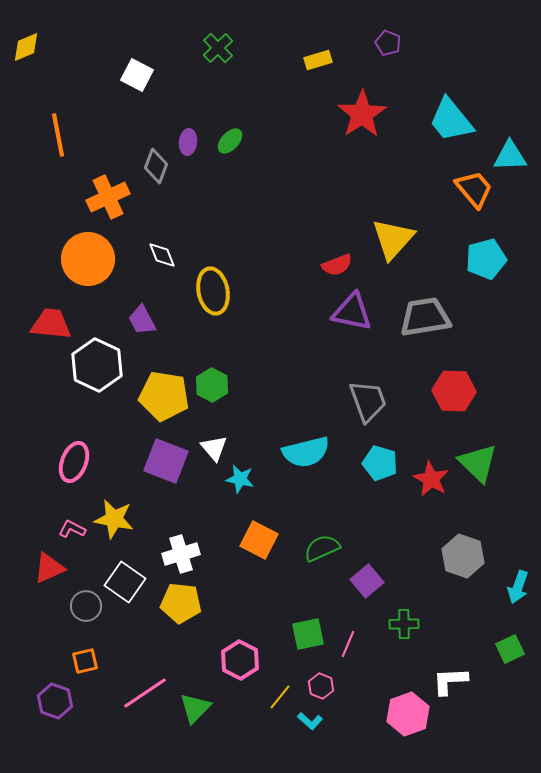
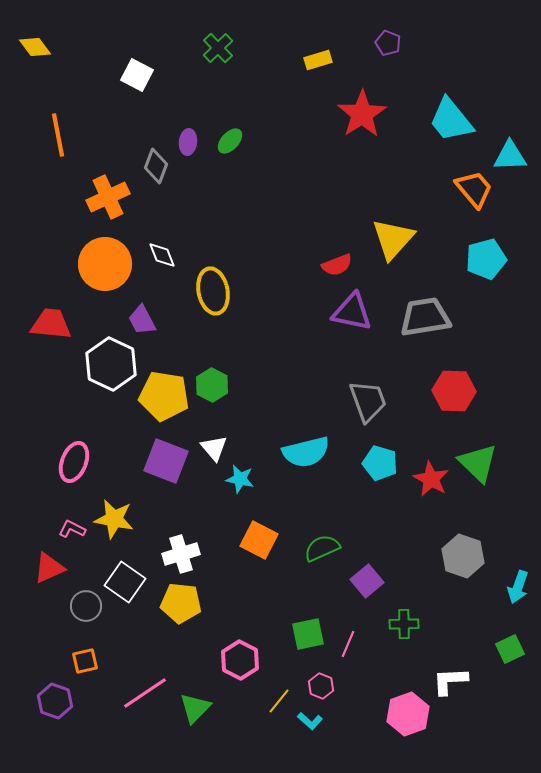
yellow diamond at (26, 47): moved 9 px right; rotated 76 degrees clockwise
orange circle at (88, 259): moved 17 px right, 5 px down
white hexagon at (97, 365): moved 14 px right, 1 px up
yellow line at (280, 697): moved 1 px left, 4 px down
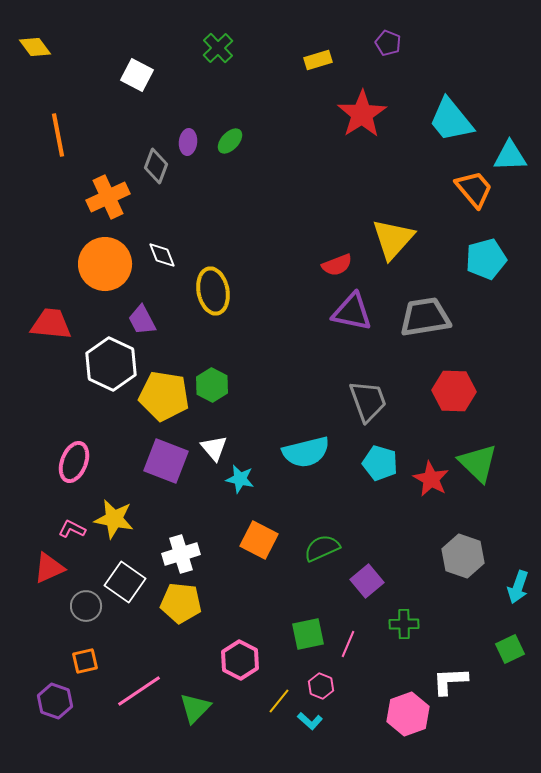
pink line at (145, 693): moved 6 px left, 2 px up
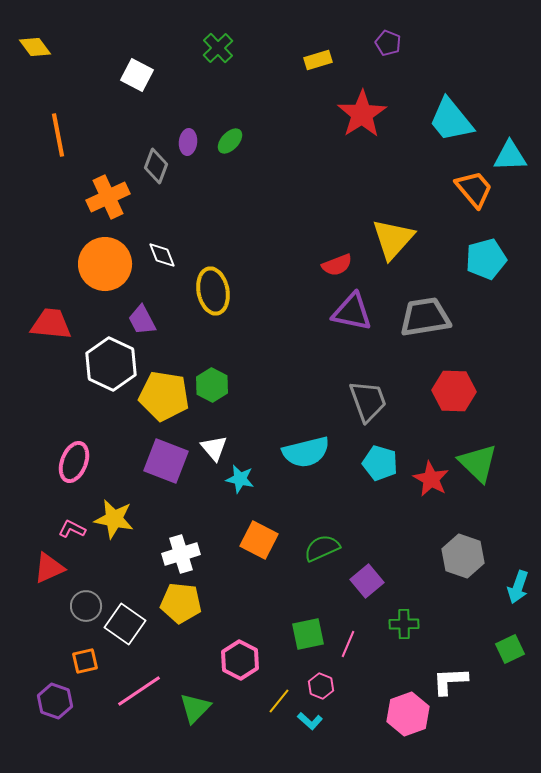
white square at (125, 582): moved 42 px down
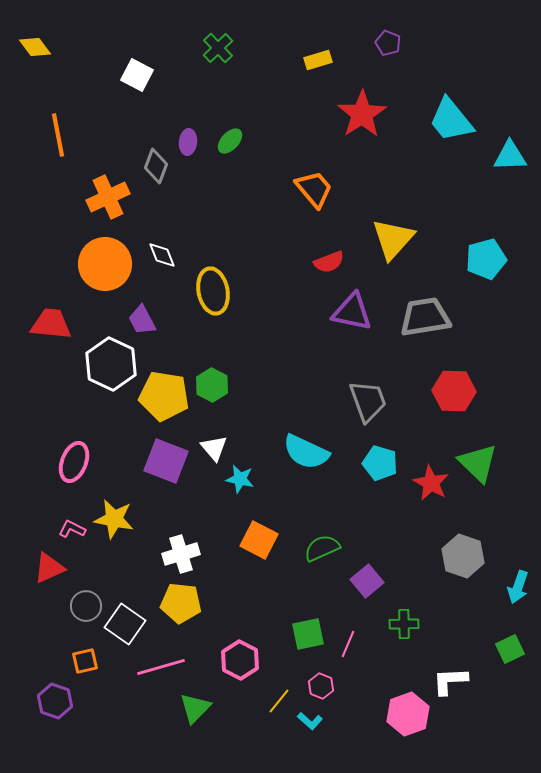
orange trapezoid at (474, 189): moved 160 px left
red semicircle at (337, 265): moved 8 px left, 3 px up
cyan semicircle at (306, 452): rotated 39 degrees clockwise
red star at (431, 479): moved 4 px down
pink line at (139, 691): moved 22 px right, 24 px up; rotated 18 degrees clockwise
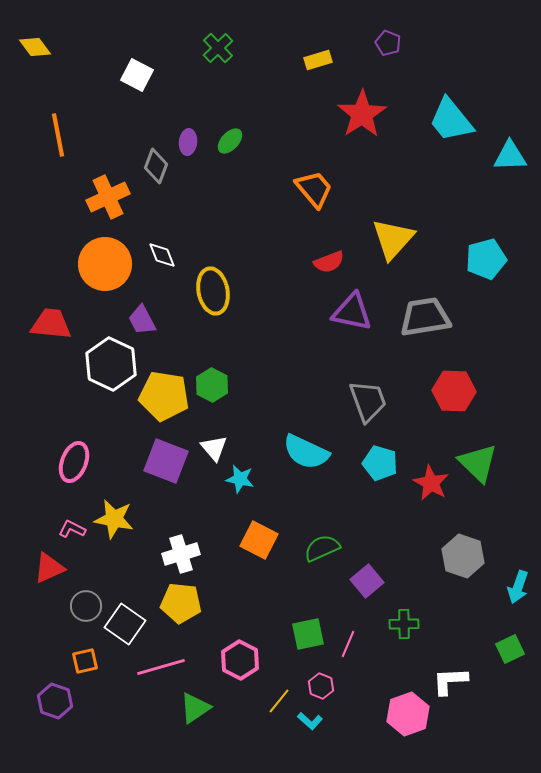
green triangle at (195, 708): rotated 12 degrees clockwise
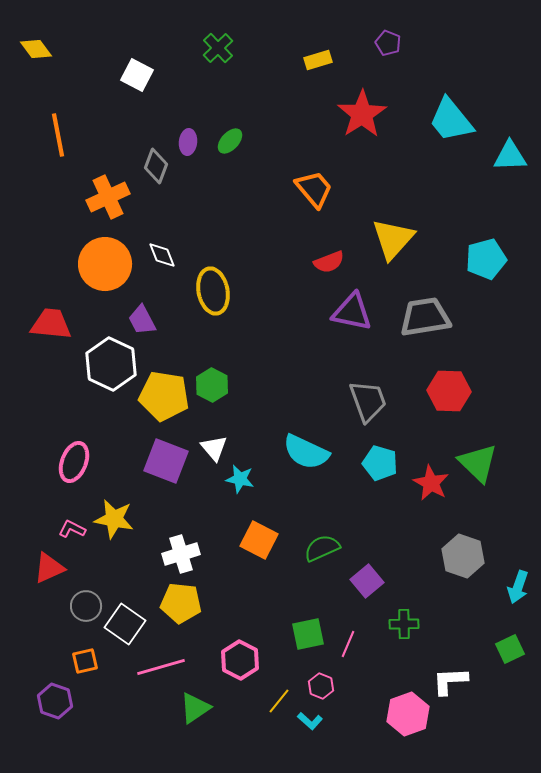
yellow diamond at (35, 47): moved 1 px right, 2 px down
red hexagon at (454, 391): moved 5 px left
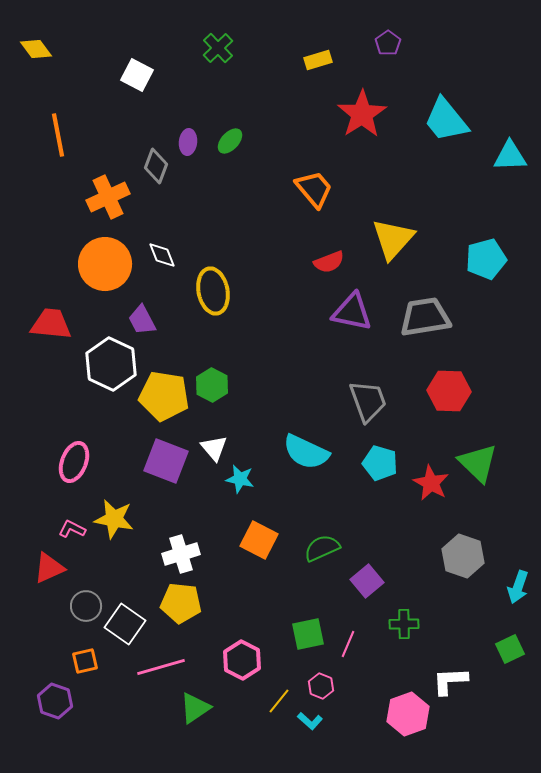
purple pentagon at (388, 43): rotated 15 degrees clockwise
cyan trapezoid at (451, 120): moved 5 px left
pink hexagon at (240, 660): moved 2 px right
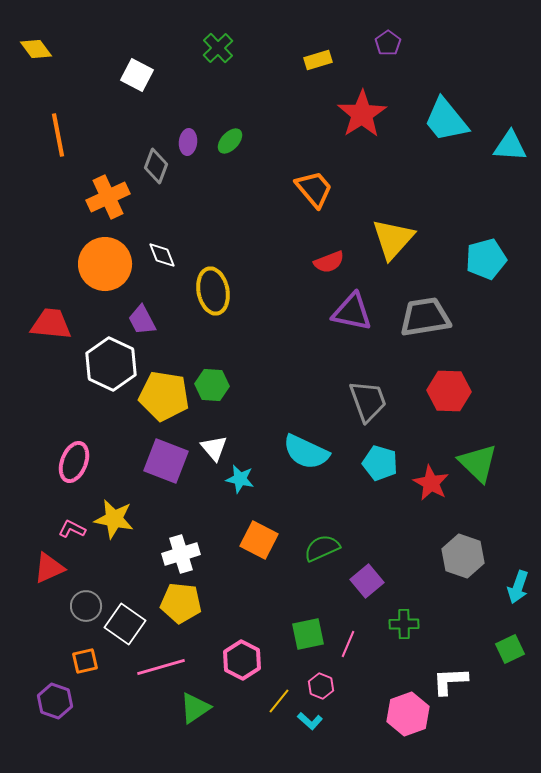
cyan triangle at (510, 156): moved 10 px up; rotated 6 degrees clockwise
green hexagon at (212, 385): rotated 24 degrees counterclockwise
